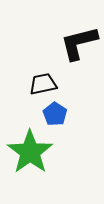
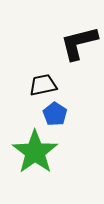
black trapezoid: moved 1 px down
green star: moved 5 px right
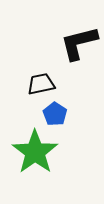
black trapezoid: moved 2 px left, 1 px up
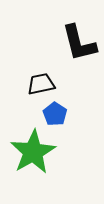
black L-shape: rotated 90 degrees counterclockwise
green star: moved 2 px left; rotated 6 degrees clockwise
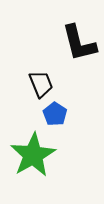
black trapezoid: rotated 80 degrees clockwise
green star: moved 3 px down
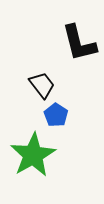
black trapezoid: moved 1 px right, 1 px down; rotated 16 degrees counterclockwise
blue pentagon: moved 1 px right, 1 px down
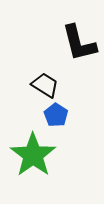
black trapezoid: moved 3 px right; rotated 20 degrees counterclockwise
green star: rotated 6 degrees counterclockwise
